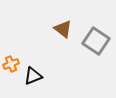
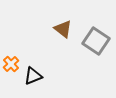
orange cross: rotated 21 degrees counterclockwise
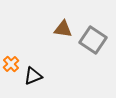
brown triangle: rotated 30 degrees counterclockwise
gray square: moved 3 px left, 1 px up
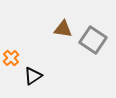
orange cross: moved 6 px up
black triangle: rotated 12 degrees counterclockwise
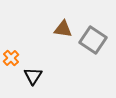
black triangle: rotated 24 degrees counterclockwise
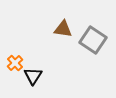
orange cross: moved 4 px right, 5 px down
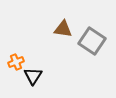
gray square: moved 1 px left, 1 px down
orange cross: moved 1 px right, 1 px up; rotated 21 degrees clockwise
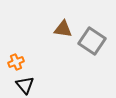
black triangle: moved 8 px left, 9 px down; rotated 12 degrees counterclockwise
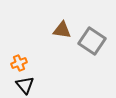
brown triangle: moved 1 px left, 1 px down
orange cross: moved 3 px right, 1 px down
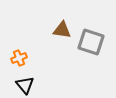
gray square: moved 1 px left, 1 px down; rotated 16 degrees counterclockwise
orange cross: moved 5 px up
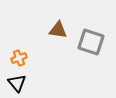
brown triangle: moved 4 px left
black triangle: moved 8 px left, 2 px up
